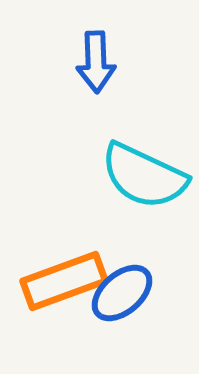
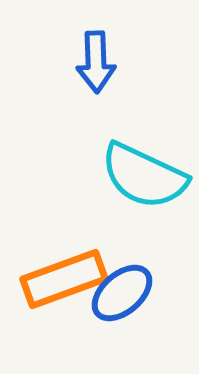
orange rectangle: moved 2 px up
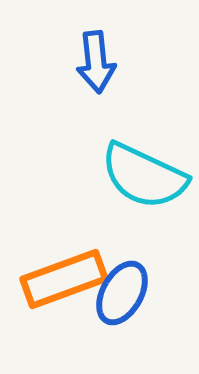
blue arrow: rotated 4 degrees counterclockwise
blue ellipse: rotated 20 degrees counterclockwise
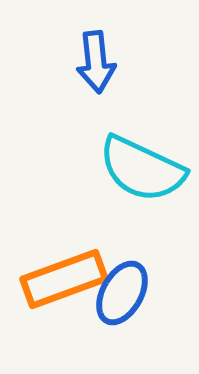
cyan semicircle: moved 2 px left, 7 px up
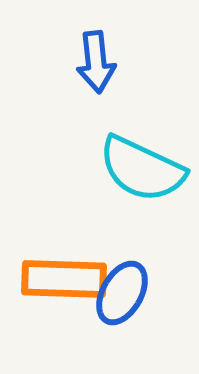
orange rectangle: rotated 22 degrees clockwise
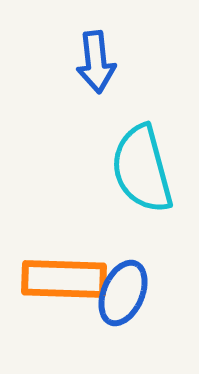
cyan semicircle: rotated 50 degrees clockwise
blue ellipse: moved 1 px right; rotated 6 degrees counterclockwise
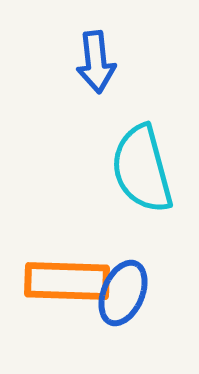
orange rectangle: moved 3 px right, 2 px down
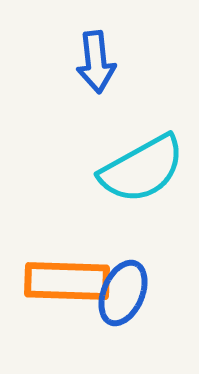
cyan semicircle: rotated 104 degrees counterclockwise
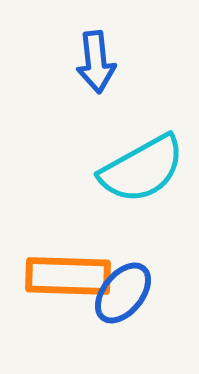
orange rectangle: moved 1 px right, 5 px up
blue ellipse: rotated 16 degrees clockwise
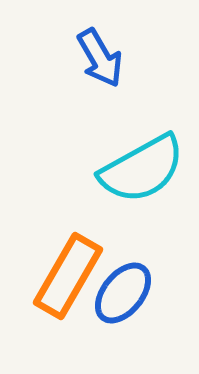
blue arrow: moved 4 px right, 4 px up; rotated 24 degrees counterclockwise
orange rectangle: rotated 62 degrees counterclockwise
